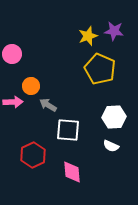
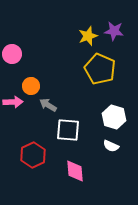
white hexagon: rotated 20 degrees clockwise
pink diamond: moved 3 px right, 1 px up
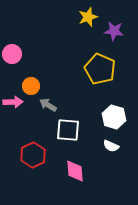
yellow star: moved 19 px up
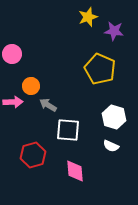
red hexagon: rotated 10 degrees clockwise
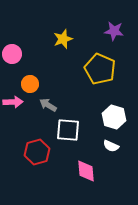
yellow star: moved 25 px left, 22 px down
orange circle: moved 1 px left, 2 px up
red hexagon: moved 4 px right, 3 px up
pink diamond: moved 11 px right
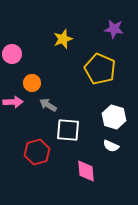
purple star: moved 2 px up
orange circle: moved 2 px right, 1 px up
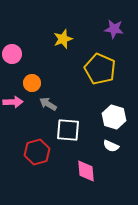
gray arrow: moved 1 px up
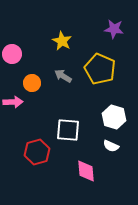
yellow star: moved 1 px left, 2 px down; rotated 24 degrees counterclockwise
gray arrow: moved 15 px right, 28 px up
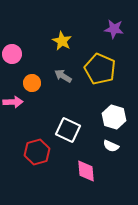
white square: rotated 20 degrees clockwise
